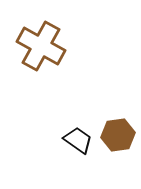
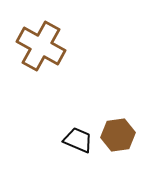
black trapezoid: rotated 12 degrees counterclockwise
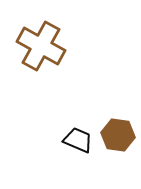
brown hexagon: rotated 16 degrees clockwise
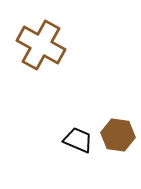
brown cross: moved 1 px up
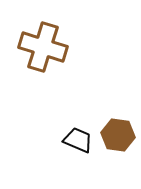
brown cross: moved 2 px right, 2 px down; rotated 12 degrees counterclockwise
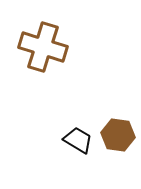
black trapezoid: rotated 8 degrees clockwise
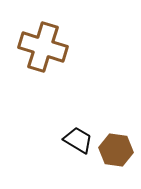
brown hexagon: moved 2 px left, 15 px down
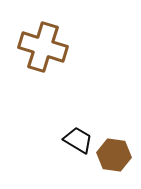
brown hexagon: moved 2 px left, 5 px down
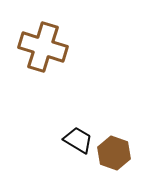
brown hexagon: moved 2 px up; rotated 12 degrees clockwise
